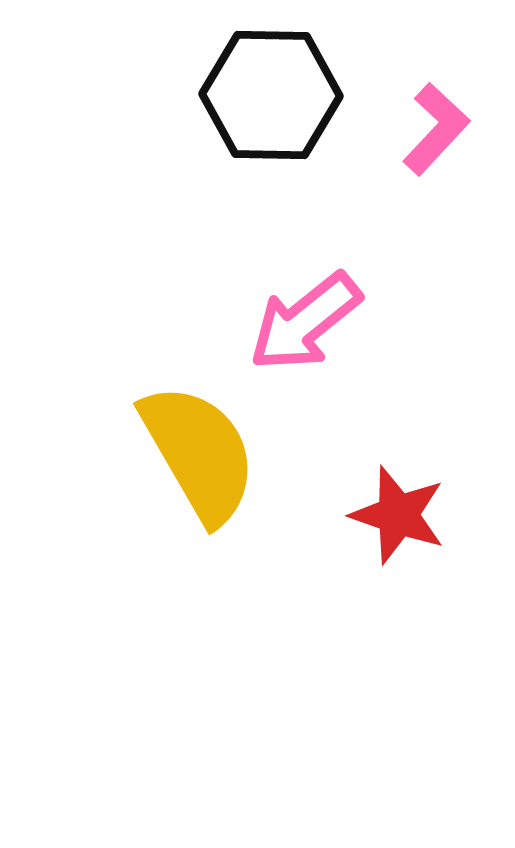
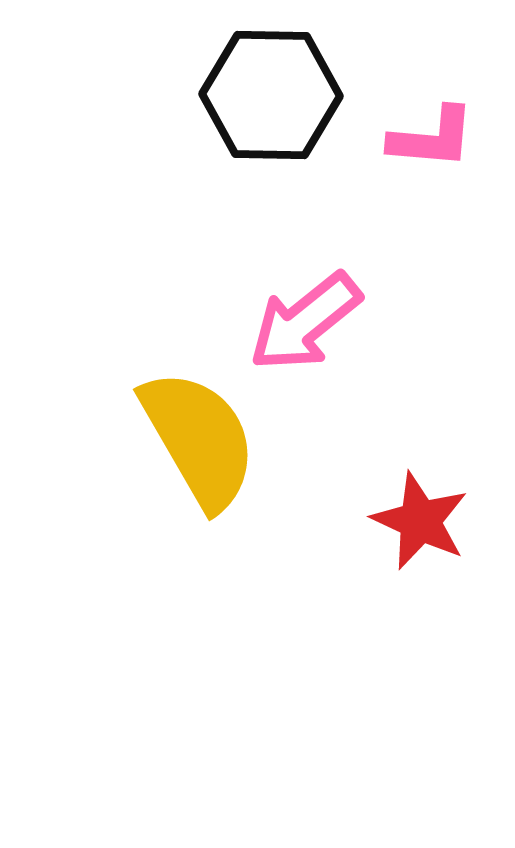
pink L-shape: moved 4 px left, 9 px down; rotated 52 degrees clockwise
yellow semicircle: moved 14 px up
red star: moved 22 px right, 6 px down; rotated 6 degrees clockwise
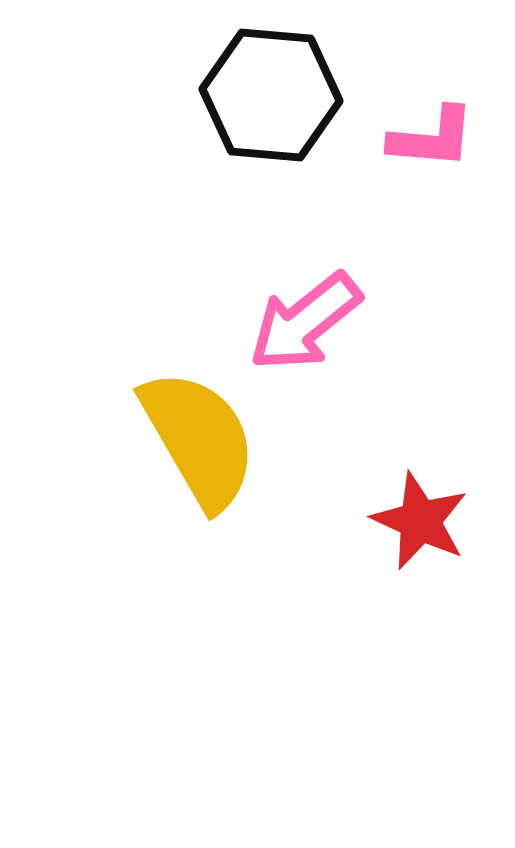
black hexagon: rotated 4 degrees clockwise
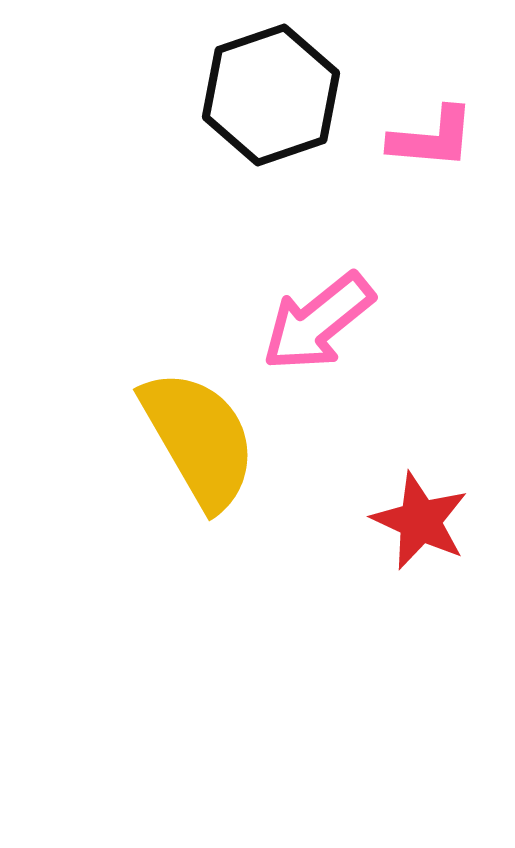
black hexagon: rotated 24 degrees counterclockwise
pink arrow: moved 13 px right
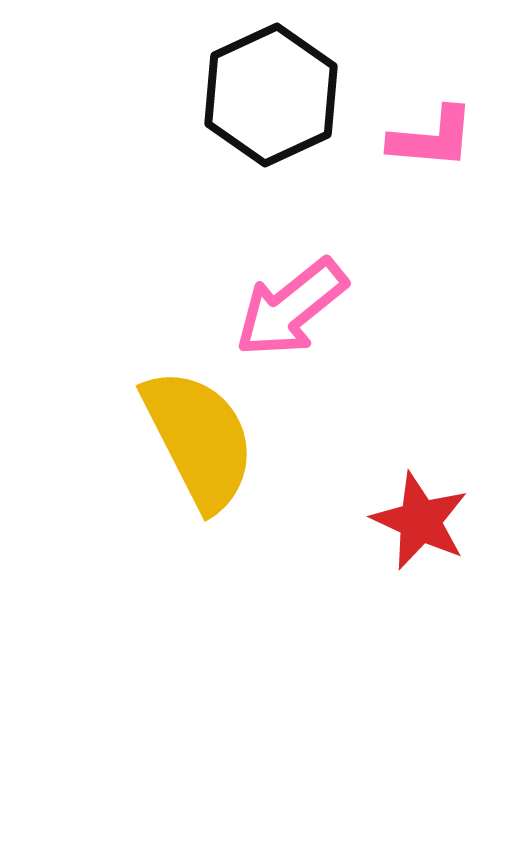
black hexagon: rotated 6 degrees counterclockwise
pink arrow: moved 27 px left, 14 px up
yellow semicircle: rotated 3 degrees clockwise
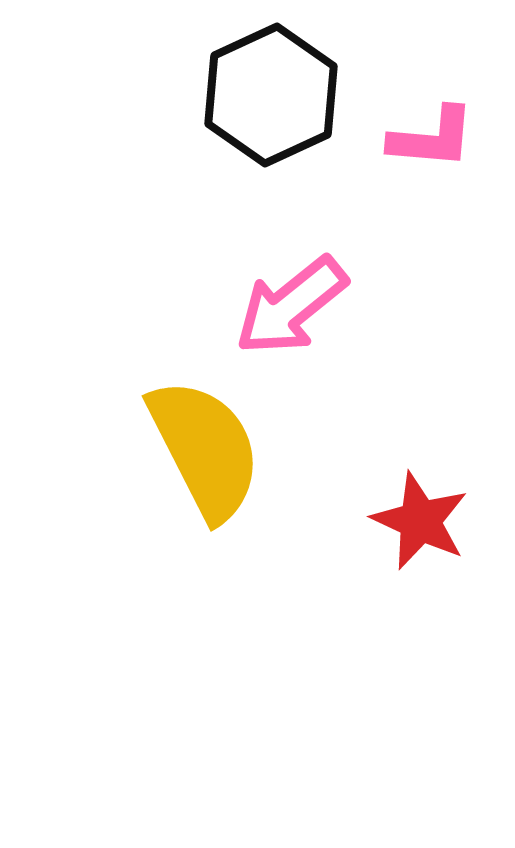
pink arrow: moved 2 px up
yellow semicircle: moved 6 px right, 10 px down
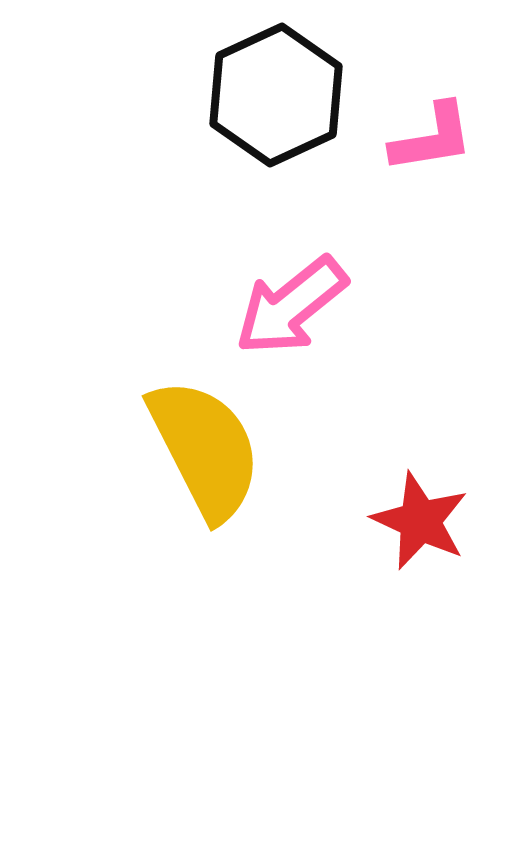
black hexagon: moved 5 px right
pink L-shape: rotated 14 degrees counterclockwise
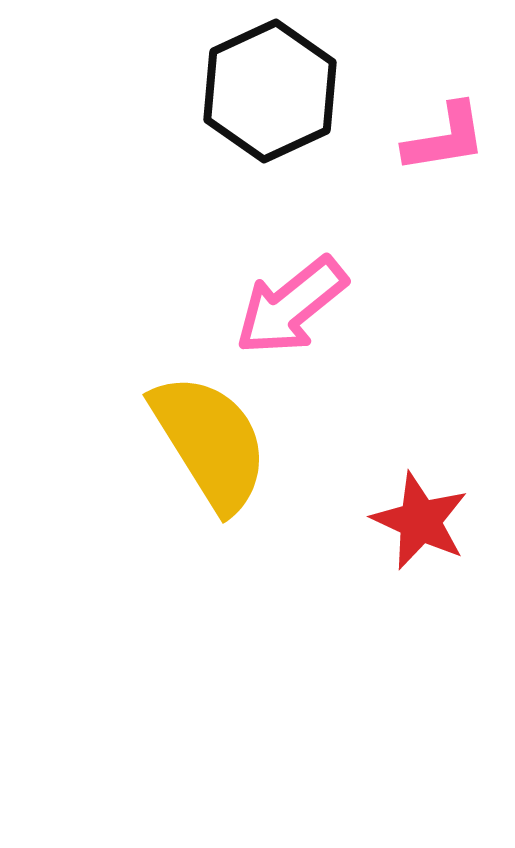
black hexagon: moved 6 px left, 4 px up
pink L-shape: moved 13 px right
yellow semicircle: moved 5 px right, 7 px up; rotated 5 degrees counterclockwise
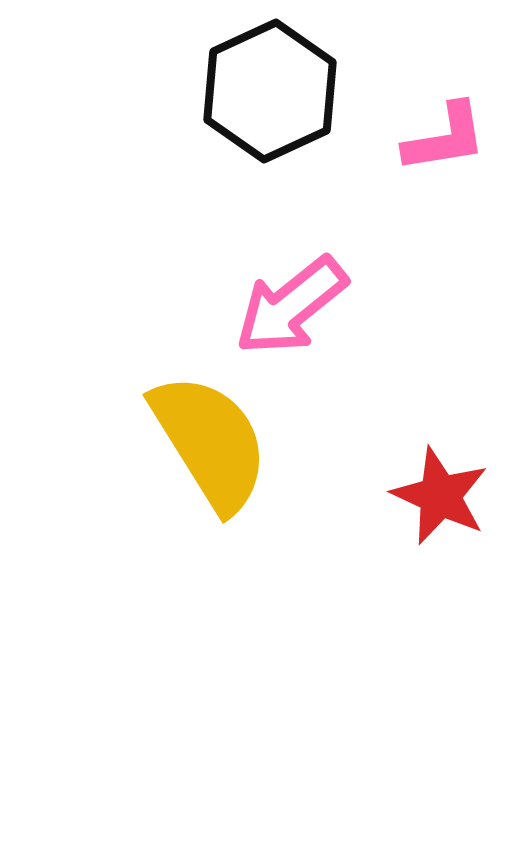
red star: moved 20 px right, 25 px up
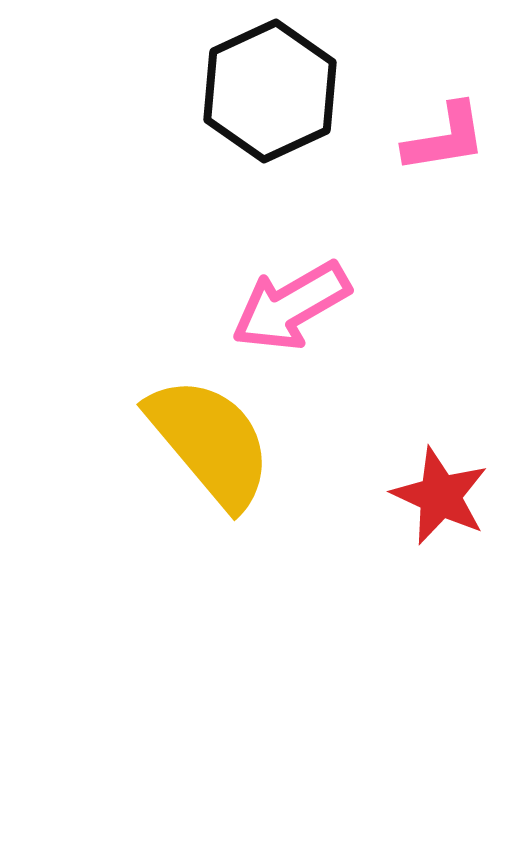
pink arrow: rotated 9 degrees clockwise
yellow semicircle: rotated 8 degrees counterclockwise
